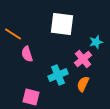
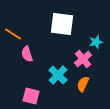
cyan cross: rotated 24 degrees counterclockwise
pink square: moved 1 px up
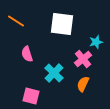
orange line: moved 3 px right, 13 px up
cyan cross: moved 4 px left, 2 px up
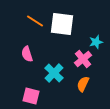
orange line: moved 19 px right
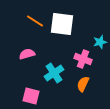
cyan star: moved 4 px right
pink semicircle: rotated 91 degrees clockwise
pink cross: rotated 30 degrees counterclockwise
cyan cross: rotated 12 degrees clockwise
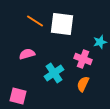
pink square: moved 13 px left
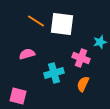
orange line: moved 1 px right
pink cross: moved 2 px left, 1 px up
cyan cross: rotated 18 degrees clockwise
